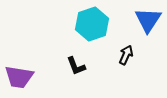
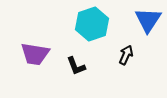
purple trapezoid: moved 16 px right, 23 px up
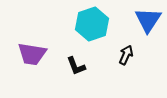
purple trapezoid: moved 3 px left
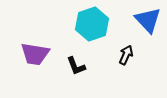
blue triangle: rotated 16 degrees counterclockwise
purple trapezoid: moved 3 px right
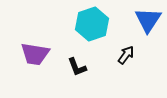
blue triangle: rotated 16 degrees clockwise
black arrow: rotated 12 degrees clockwise
black L-shape: moved 1 px right, 1 px down
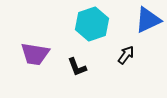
blue triangle: rotated 32 degrees clockwise
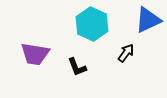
cyan hexagon: rotated 16 degrees counterclockwise
black arrow: moved 2 px up
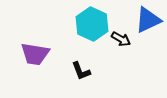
black arrow: moved 5 px left, 14 px up; rotated 84 degrees clockwise
black L-shape: moved 4 px right, 4 px down
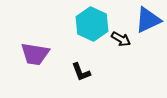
black L-shape: moved 1 px down
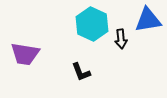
blue triangle: rotated 16 degrees clockwise
black arrow: rotated 54 degrees clockwise
purple trapezoid: moved 10 px left
